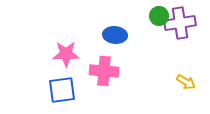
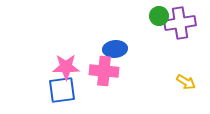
blue ellipse: moved 14 px down; rotated 10 degrees counterclockwise
pink star: moved 13 px down
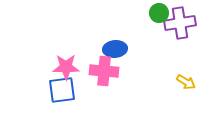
green circle: moved 3 px up
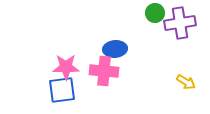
green circle: moved 4 px left
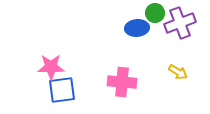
purple cross: rotated 12 degrees counterclockwise
blue ellipse: moved 22 px right, 21 px up
pink star: moved 15 px left
pink cross: moved 18 px right, 11 px down
yellow arrow: moved 8 px left, 10 px up
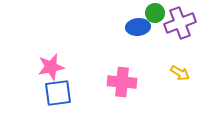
blue ellipse: moved 1 px right, 1 px up
pink star: rotated 12 degrees counterclockwise
yellow arrow: moved 2 px right, 1 px down
blue square: moved 4 px left, 3 px down
